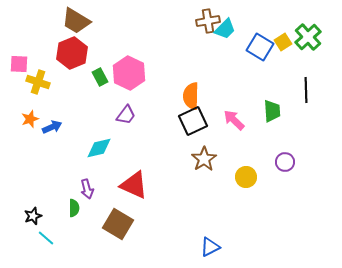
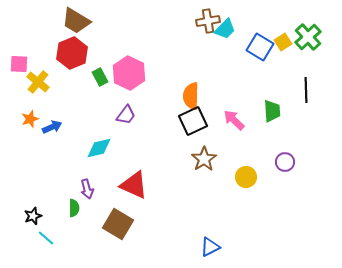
yellow cross: rotated 20 degrees clockwise
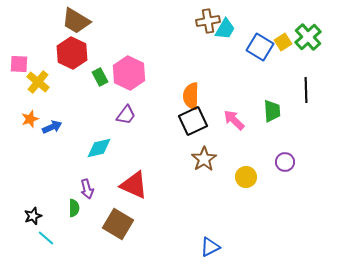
cyan trapezoid: rotated 15 degrees counterclockwise
red hexagon: rotated 12 degrees counterclockwise
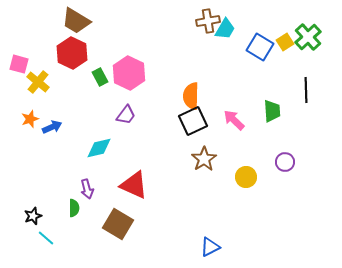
yellow square: moved 2 px right
pink square: rotated 12 degrees clockwise
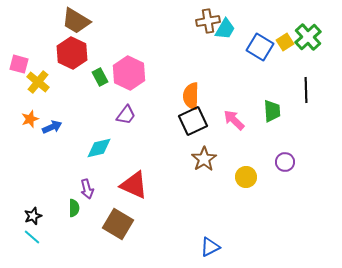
cyan line: moved 14 px left, 1 px up
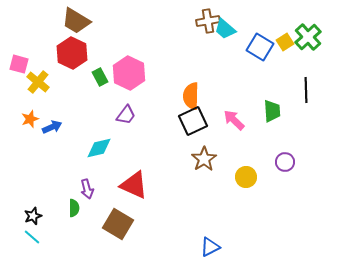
cyan trapezoid: rotated 100 degrees clockwise
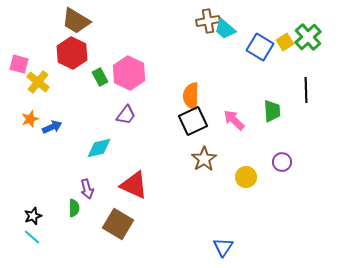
purple circle: moved 3 px left
blue triangle: moved 13 px right; rotated 30 degrees counterclockwise
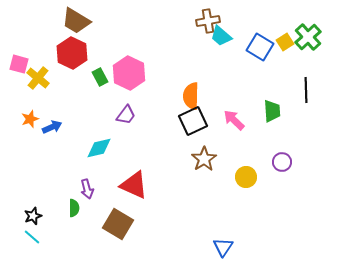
cyan trapezoid: moved 4 px left, 7 px down
yellow cross: moved 4 px up
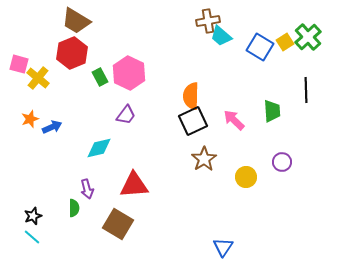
red hexagon: rotated 12 degrees clockwise
red triangle: rotated 28 degrees counterclockwise
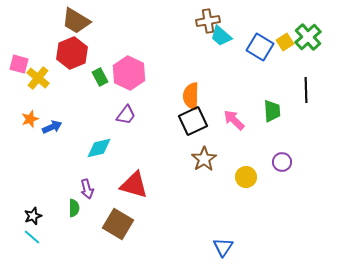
red triangle: rotated 20 degrees clockwise
